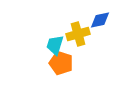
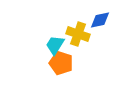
yellow cross: rotated 35 degrees clockwise
cyan trapezoid: rotated 15 degrees clockwise
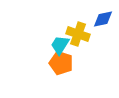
blue diamond: moved 3 px right, 1 px up
cyan trapezoid: moved 5 px right
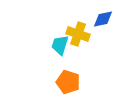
cyan trapezoid: rotated 15 degrees counterclockwise
orange pentagon: moved 7 px right, 19 px down
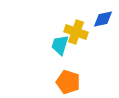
yellow cross: moved 2 px left, 2 px up
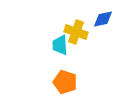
cyan trapezoid: rotated 20 degrees counterclockwise
orange pentagon: moved 3 px left
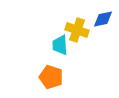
yellow cross: moved 1 px right, 2 px up
orange pentagon: moved 14 px left, 5 px up
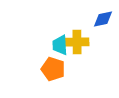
yellow cross: moved 12 px down; rotated 20 degrees counterclockwise
orange pentagon: moved 2 px right, 8 px up
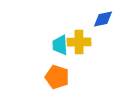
yellow cross: moved 2 px right
orange pentagon: moved 4 px right, 8 px down
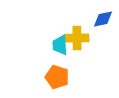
yellow cross: moved 2 px left, 4 px up
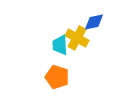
blue diamond: moved 9 px left, 3 px down
yellow cross: rotated 30 degrees clockwise
